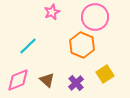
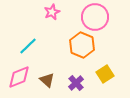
pink diamond: moved 1 px right, 3 px up
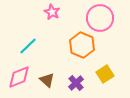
pink star: rotated 21 degrees counterclockwise
pink circle: moved 5 px right, 1 px down
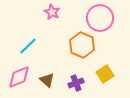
purple cross: rotated 21 degrees clockwise
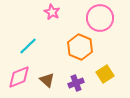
orange hexagon: moved 2 px left, 2 px down
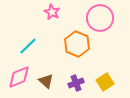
orange hexagon: moved 3 px left, 3 px up
yellow square: moved 8 px down
brown triangle: moved 1 px left, 1 px down
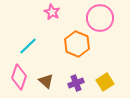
pink diamond: rotated 50 degrees counterclockwise
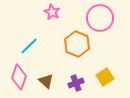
cyan line: moved 1 px right
yellow square: moved 5 px up
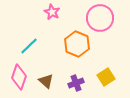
yellow square: moved 1 px right
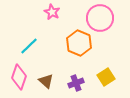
orange hexagon: moved 2 px right, 1 px up
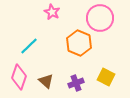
yellow square: rotated 30 degrees counterclockwise
